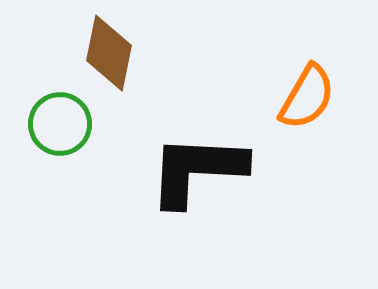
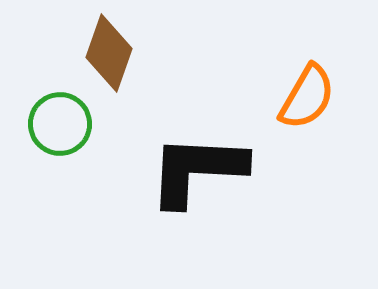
brown diamond: rotated 8 degrees clockwise
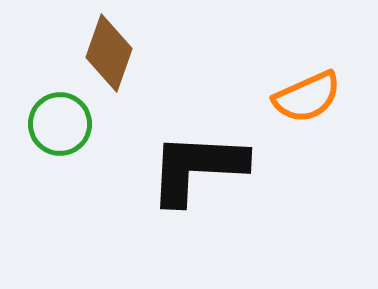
orange semicircle: rotated 36 degrees clockwise
black L-shape: moved 2 px up
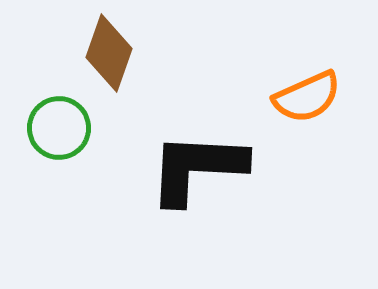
green circle: moved 1 px left, 4 px down
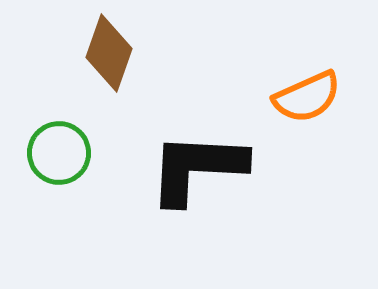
green circle: moved 25 px down
